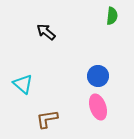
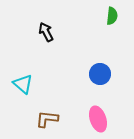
black arrow: rotated 24 degrees clockwise
blue circle: moved 2 px right, 2 px up
pink ellipse: moved 12 px down
brown L-shape: rotated 15 degrees clockwise
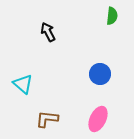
black arrow: moved 2 px right
pink ellipse: rotated 45 degrees clockwise
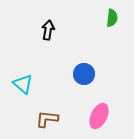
green semicircle: moved 2 px down
black arrow: moved 2 px up; rotated 36 degrees clockwise
blue circle: moved 16 px left
pink ellipse: moved 1 px right, 3 px up
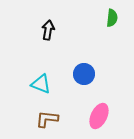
cyan triangle: moved 18 px right; rotated 20 degrees counterclockwise
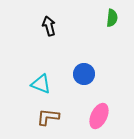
black arrow: moved 1 px right, 4 px up; rotated 24 degrees counterclockwise
brown L-shape: moved 1 px right, 2 px up
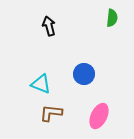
brown L-shape: moved 3 px right, 4 px up
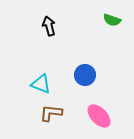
green semicircle: moved 2 px down; rotated 102 degrees clockwise
blue circle: moved 1 px right, 1 px down
pink ellipse: rotated 70 degrees counterclockwise
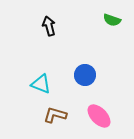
brown L-shape: moved 4 px right, 2 px down; rotated 10 degrees clockwise
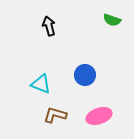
pink ellipse: rotated 65 degrees counterclockwise
